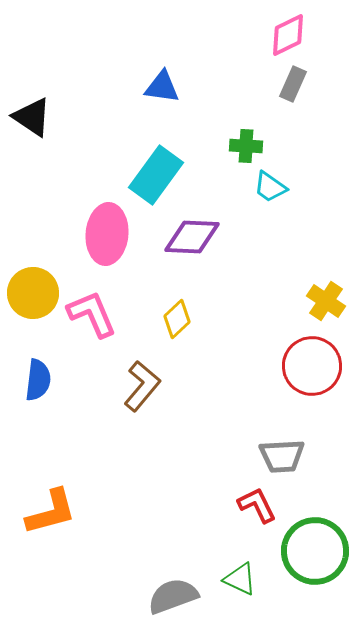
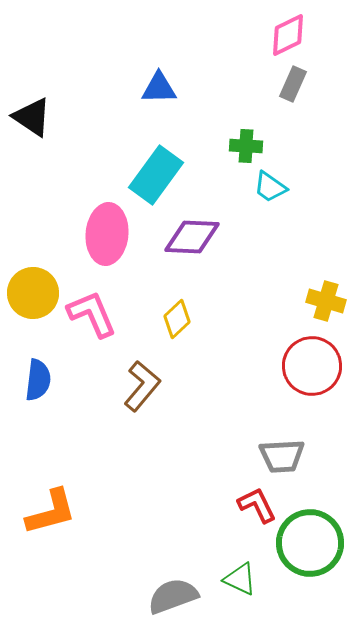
blue triangle: moved 3 px left, 1 px down; rotated 9 degrees counterclockwise
yellow cross: rotated 18 degrees counterclockwise
green circle: moved 5 px left, 8 px up
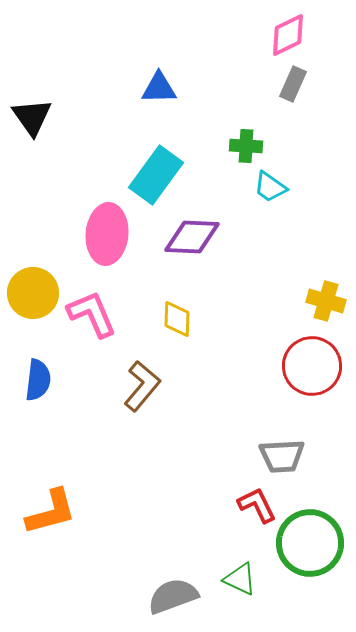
black triangle: rotated 21 degrees clockwise
yellow diamond: rotated 45 degrees counterclockwise
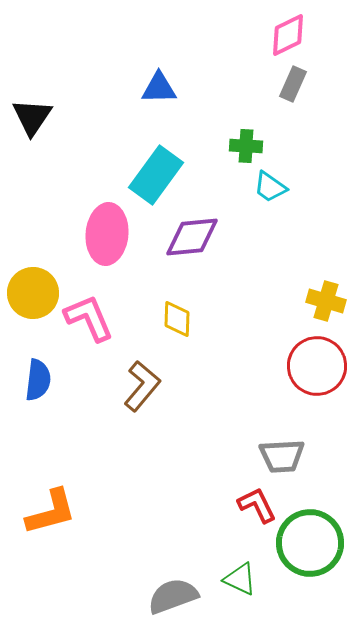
black triangle: rotated 9 degrees clockwise
purple diamond: rotated 8 degrees counterclockwise
pink L-shape: moved 3 px left, 4 px down
red circle: moved 5 px right
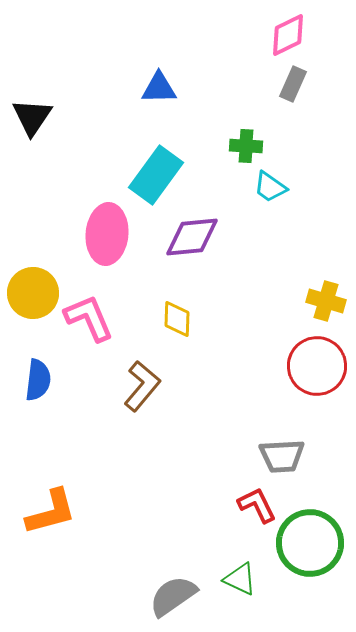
gray semicircle: rotated 15 degrees counterclockwise
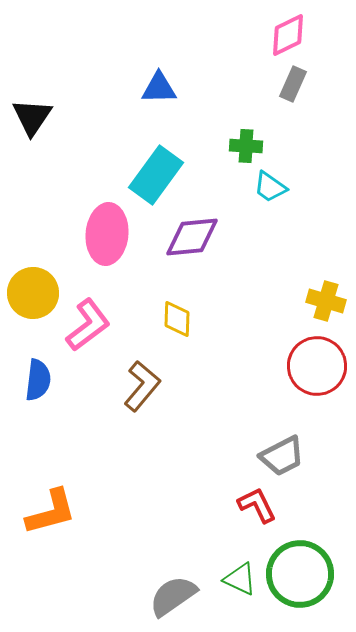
pink L-shape: moved 1 px left, 7 px down; rotated 76 degrees clockwise
gray trapezoid: rotated 24 degrees counterclockwise
green circle: moved 10 px left, 31 px down
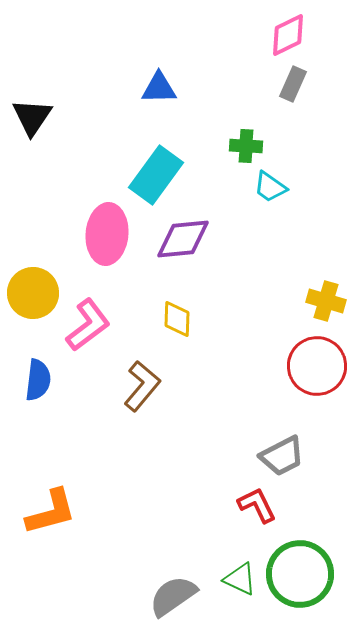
purple diamond: moved 9 px left, 2 px down
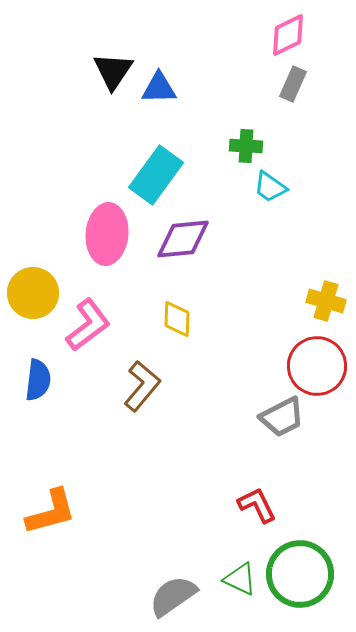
black triangle: moved 81 px right, 46 px up
gray trapezoid: moved 39 px up
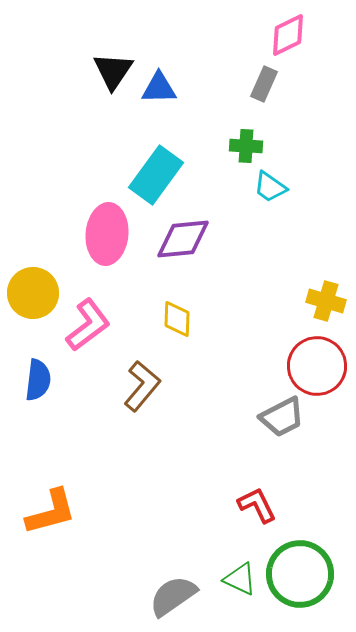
gray rectangle: moved 29 px left
